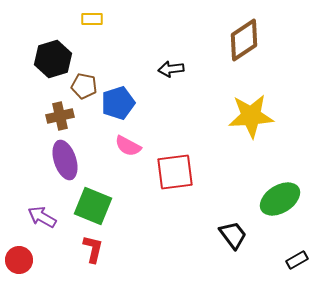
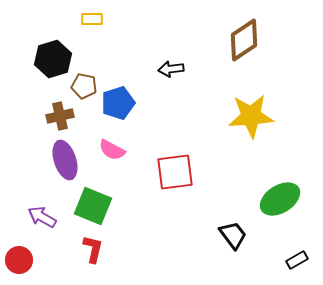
pink semicircle: moved 16 px left, 4 px down
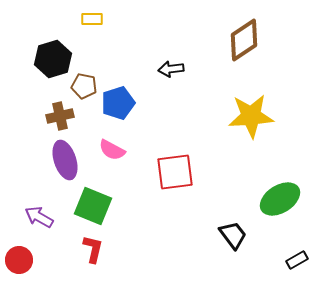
purple arrow: moved 3 px left
